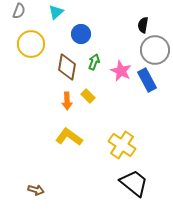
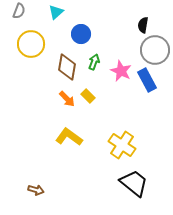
orange arrow: moved 2 px up; rotated 42 degrees counterclockwise
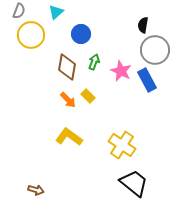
yellow circle: moved 9 px up
orange arrow: moved 1 px right, 1 px down
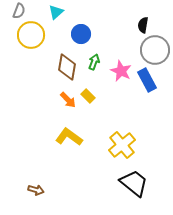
yellow cross: rotated 16 degrees clockwise
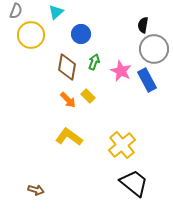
gray semicircle: moved 3 px left
gray circle: moved 1 px left, 1 px up
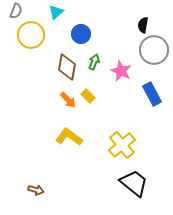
gray circle: moved 1 px down
blue rectangle: moved 5 px right, 14 px down
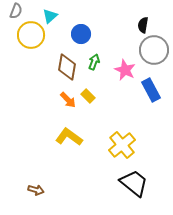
cyan triangle: moved 6 px left, 4 px down
pink star: moved 4 px right, 1 px up
blue rectangle: moved 1 px left, 4 px up
